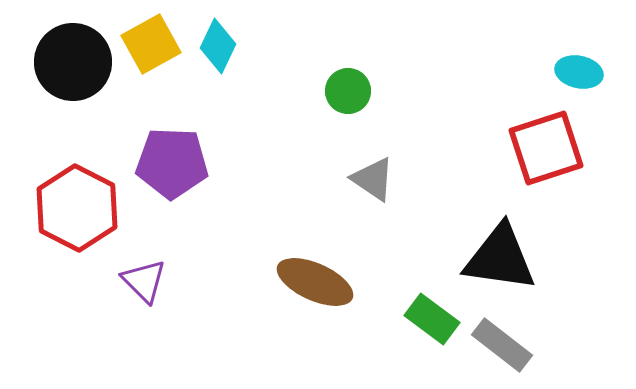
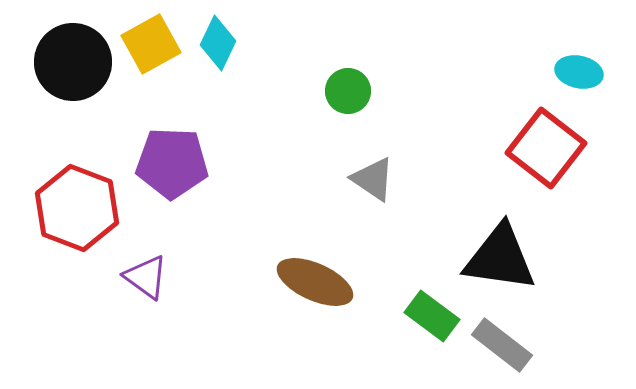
cyan diamond: moved 3 px up
red square: rotated 34 degrees counterclockwise
red hexagon: rotated 6 degrees counterclockwise
purple triangle: moved 2 px right, 4 px up; rotated 9 degrees counterclockwise
green rectangle: moved 3 px up
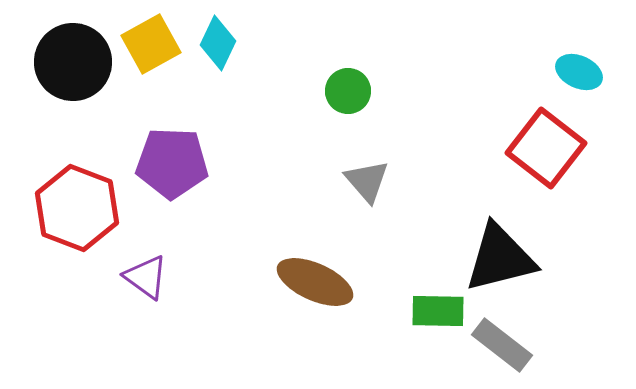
cyan ellipse: rotated 12 degrees clockwise
gray triangle: moved 6 px left, 2 px down; rotated 15 degrees clockwise
black triangle: rotated 22 degrees counterclockwise
green rectangle: moved 6 px right, 5 px up; rotated 36 degrees counterclockwise
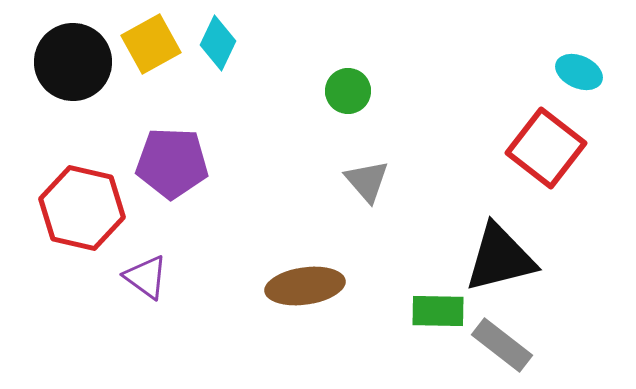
red hexagon: moved 5 px right; rotated 8 degrees counterclockwise
brown ellipse: moved 10 px left, 4 px down; rotated 32 degrees counterclockwise
